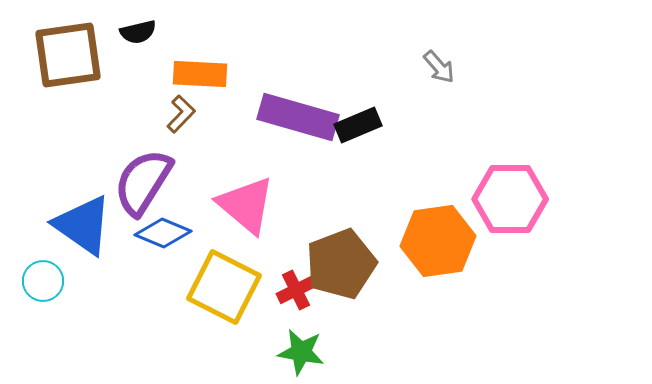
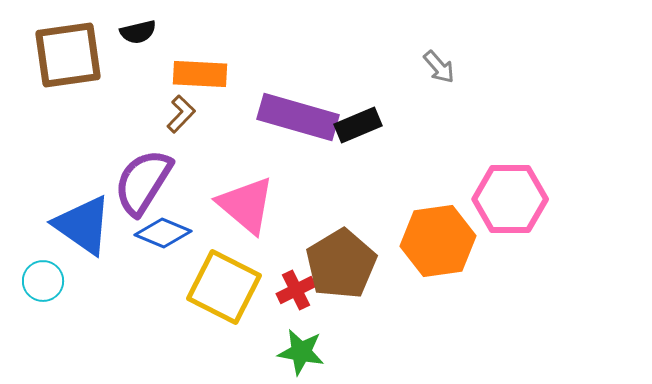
brown pentagon: rotated 10 degrees counterclockwise
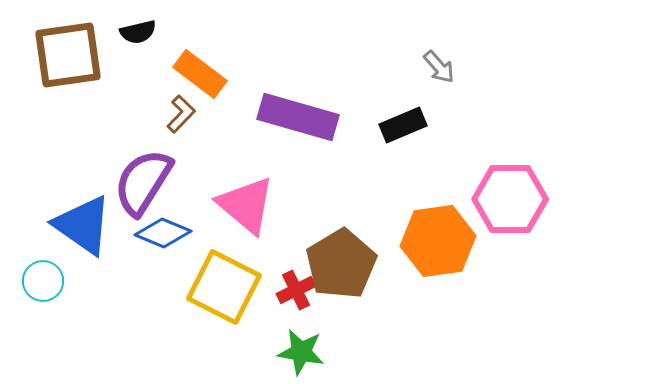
orange rectangle: rotated 34 degrees clockwise
black rectangle: moved 45 px right
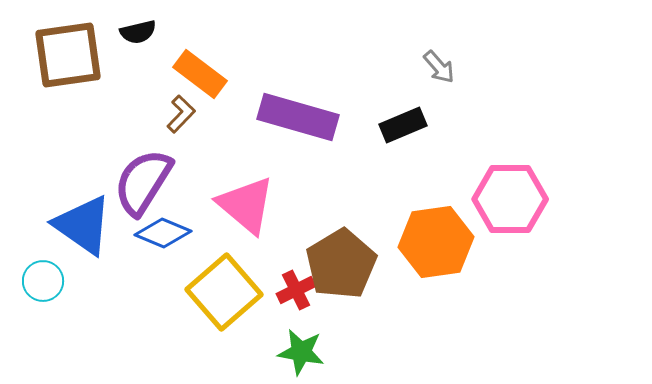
orange hexagon: moved 2 px left, 1 px down
yellow square: moved 5 px down; rotated 22 degrees clockwise
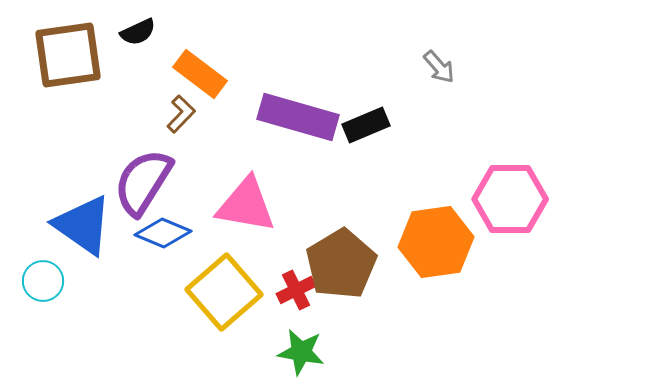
black semicircle: rotated 12 degrees counterclockwise
black rectangle: moved 37 px left
pink triangle: rotated 30 degrees counterclockwise
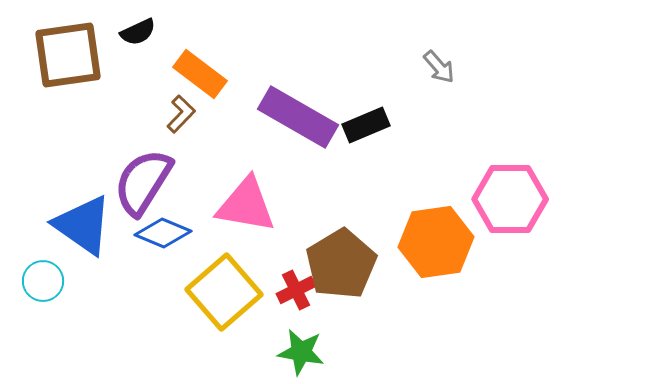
purple rectangle: rotated 14 degrees clockwise
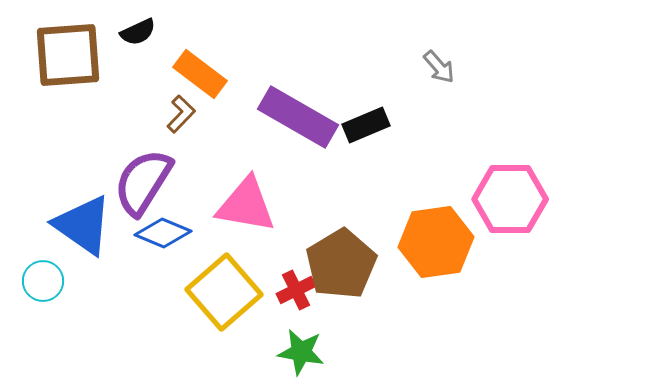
brown square: rotated 4 degrees clockwise
